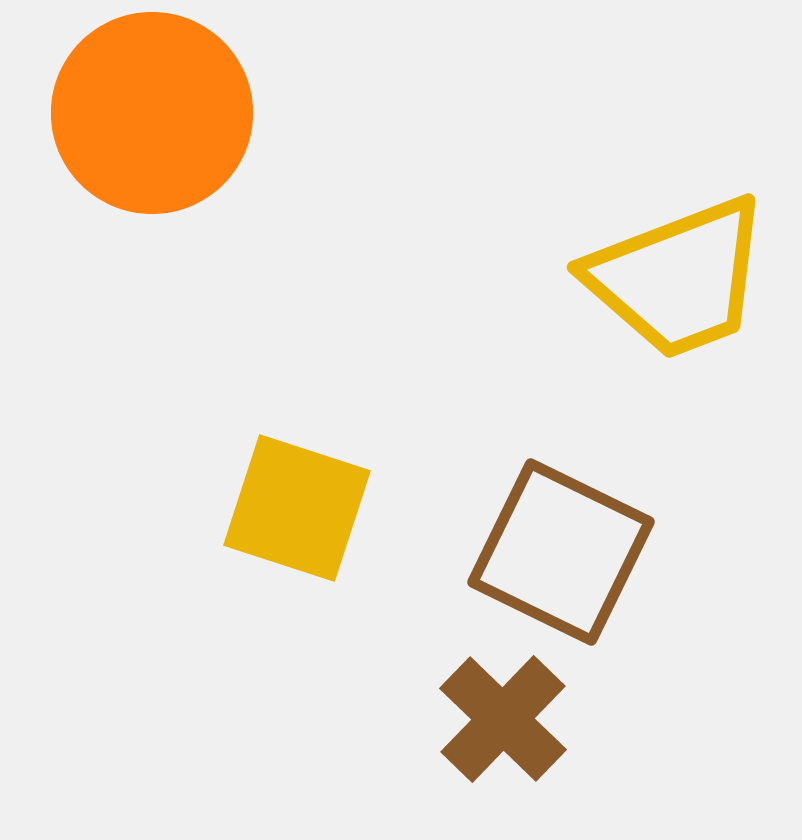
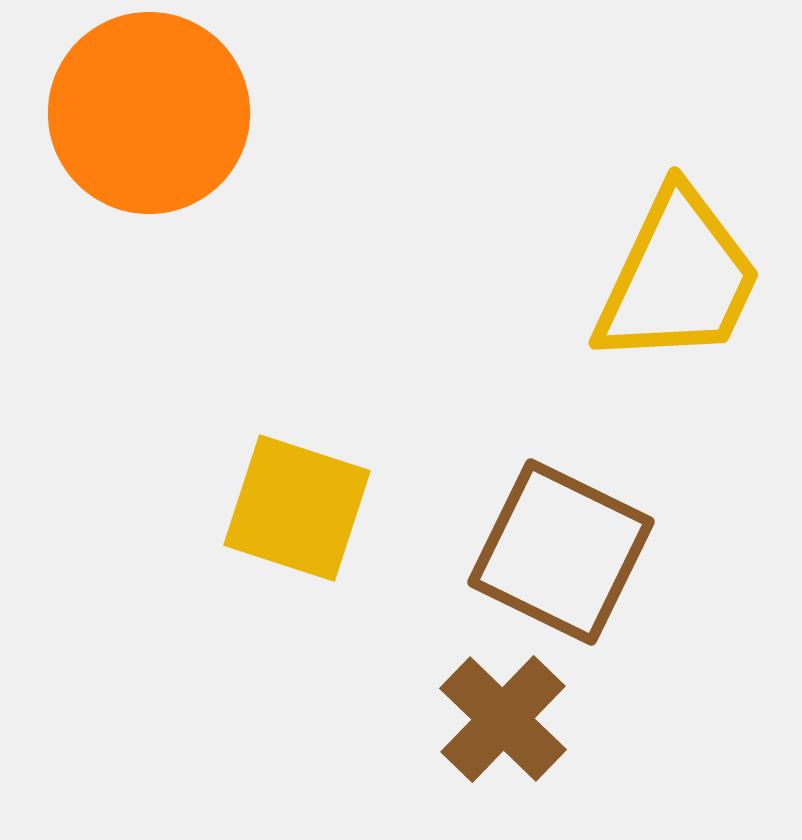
orange circle: moved 3 px left
yellow trapezoid: rotated 44 degrees counterclockwise
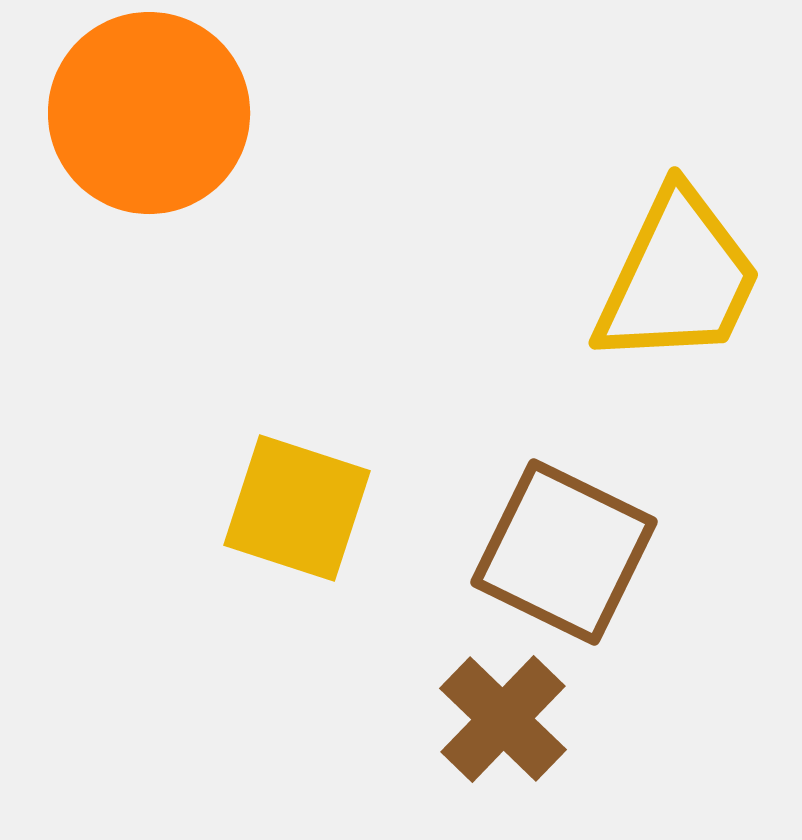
brown square: moved 3 px right
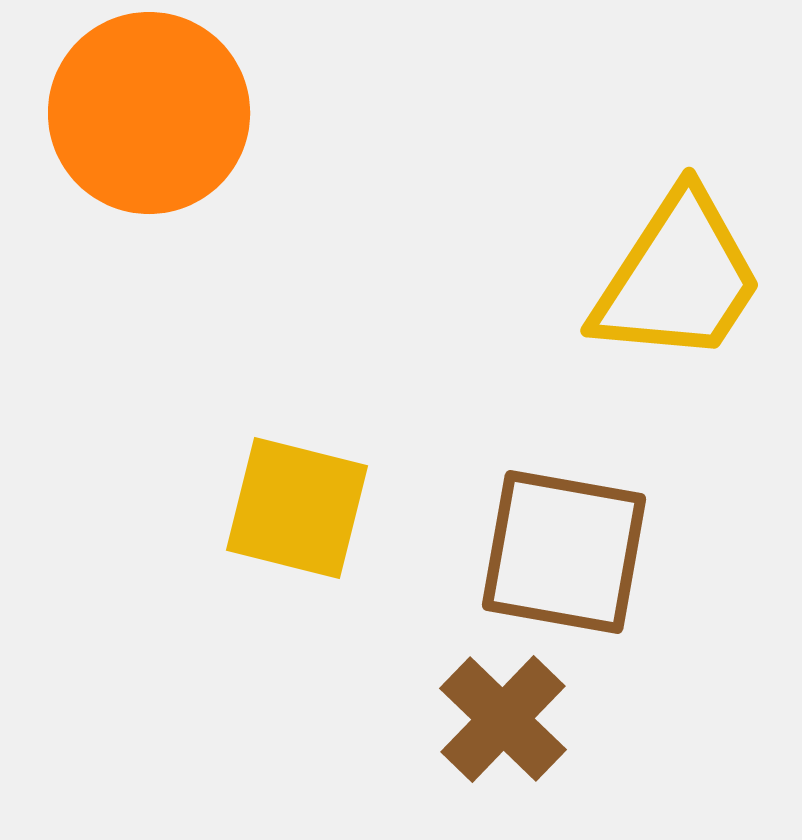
yellow trapezoid: rotated 8 degrees clockwise
yellow square: rotated 4 degrees counterclockwise
brown square: rotated 16 degrees counterclockwise
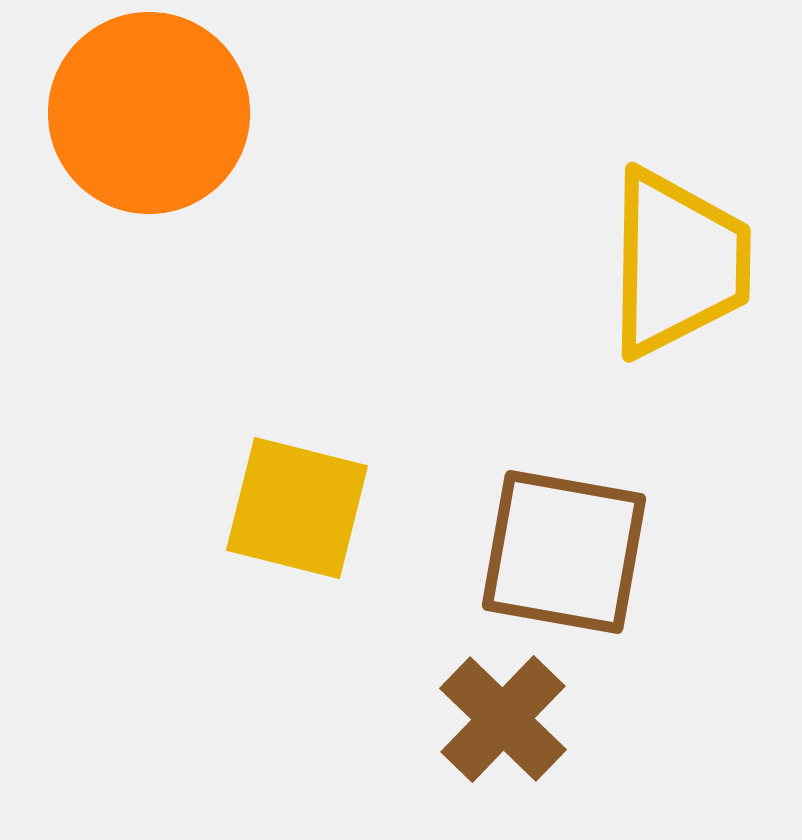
yellow trapezoid: moved 15 px up; rotated 32 degrees counterclockwise
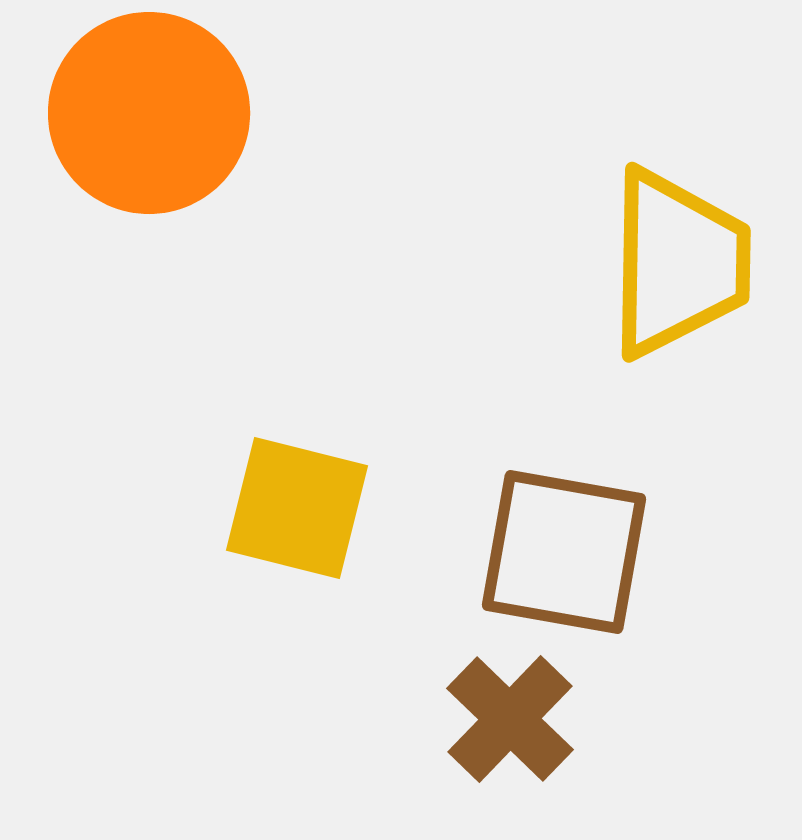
brown cross: moved 7 px right
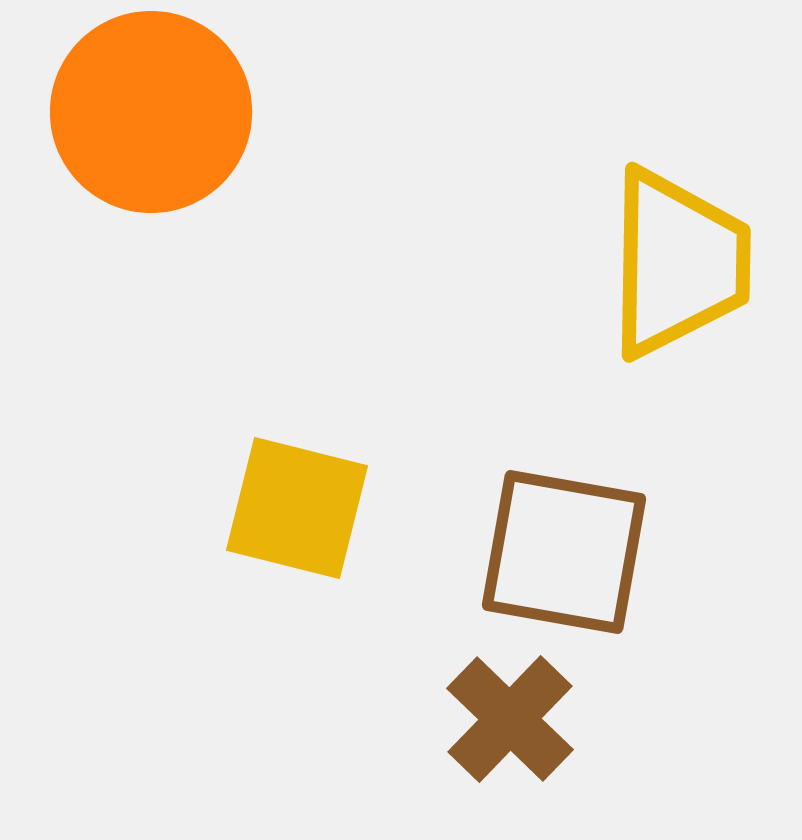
orange circle: moved 2 px right, 1 px up
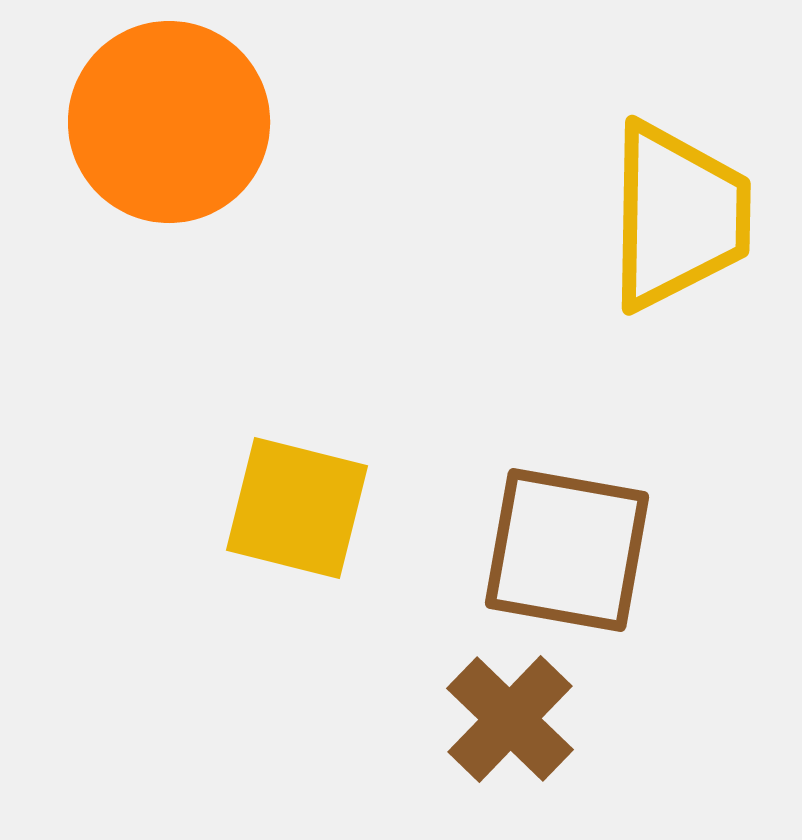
orange circle: moved 18 px right, 10 px down
yellow trapezoid: moved 47 px up
brown square: moved 3 px right, 2 px up
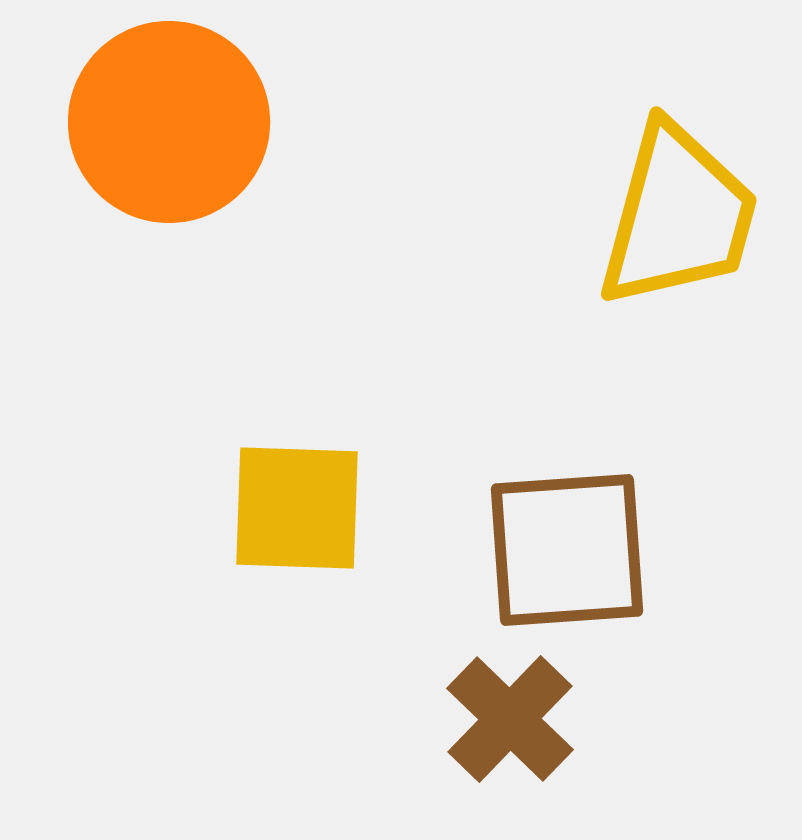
yellow trapezoid: rotated 14 degrees clockwise
yellow square: rotated 12 degrees counterclockwise
brown square: rotated 14 degrees counterclockwise
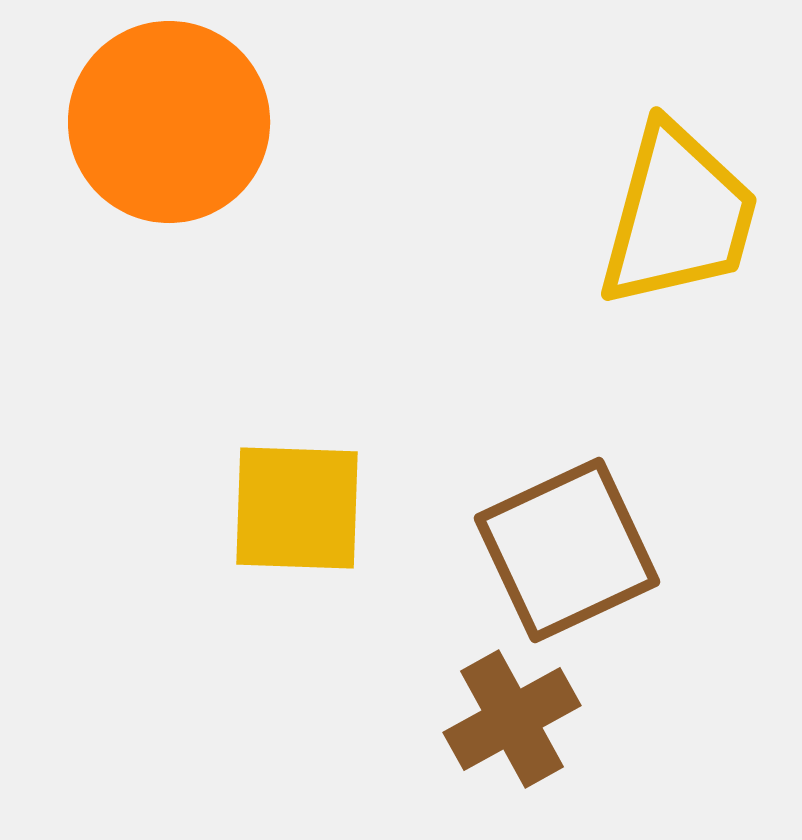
brown square: rotated 21 degrees counterclockwise
brown cross: moved 2 px right; rotated 17 degrees clockwise
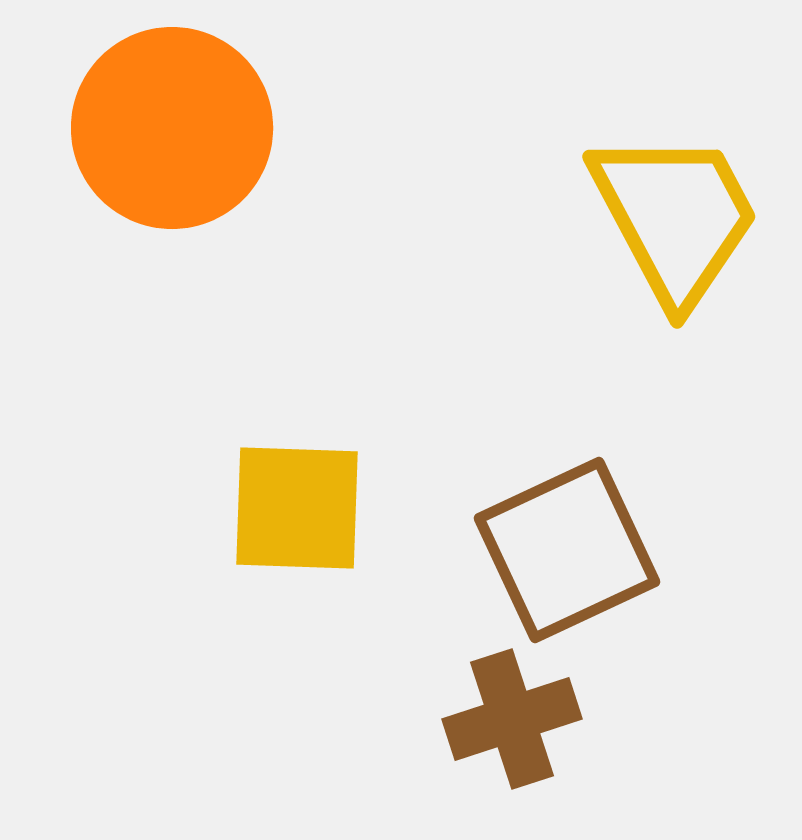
orange circle: moved 3 px right, 6 px down
yellow trapezoid: moved 3 px left, 1 px down; rotated 43 degrees counterclockwise
brown cross: rotated 11 degrees clockwise
